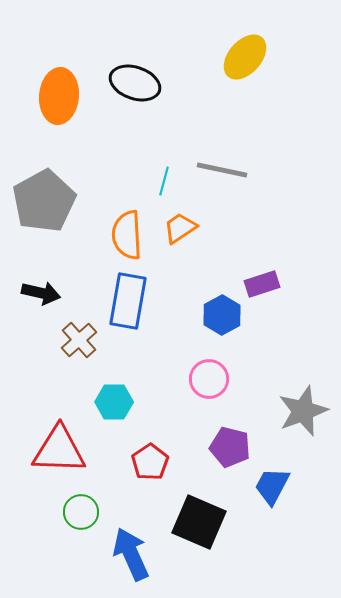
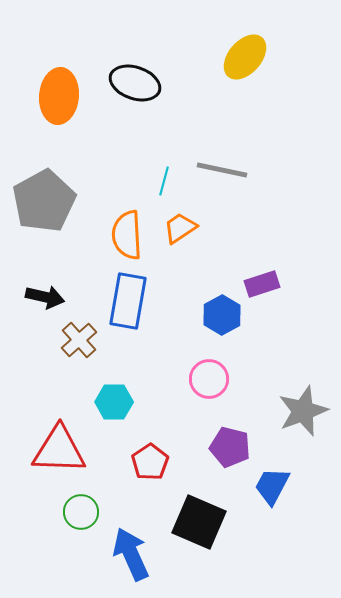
black arrow: moved 4 px right, 4 px down
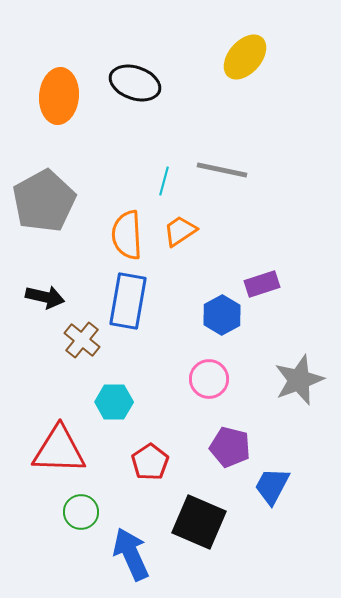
orange trapezoid: moved 3 px down
brown cross: moved 3 px right; rotated 9 degrees counterclockwise
gray star: moved 4 px left, 31 px up
